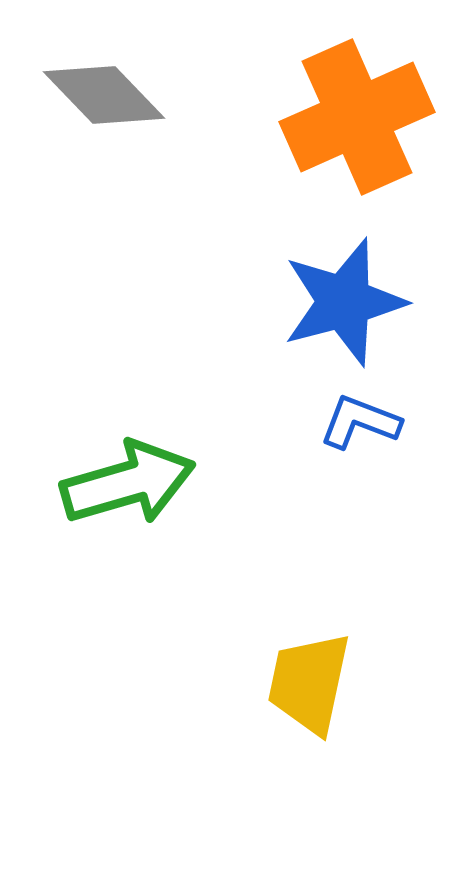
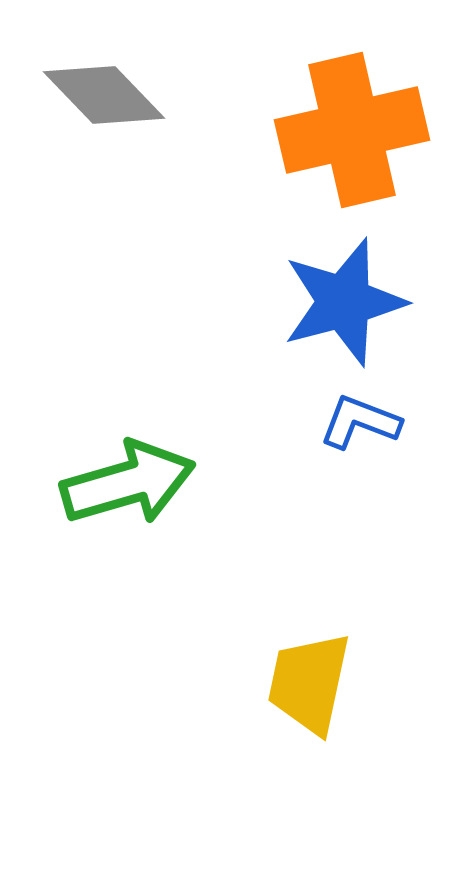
orange cross: moved 5 px left, 13 px down; rotated 11 degrees clockwise
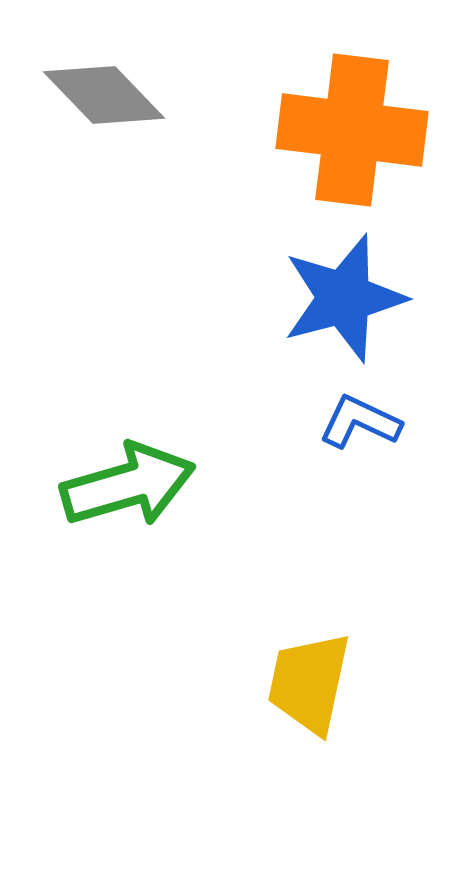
orange cross: rotated 20 degrees clockwise
blue star: moved 4 px up
blue L-shape: rotated 4 degrees clockwise
green arrow: moved 2 px down
